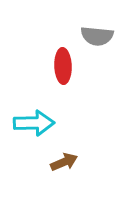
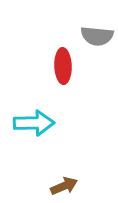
brown arrow: moved 24 px down
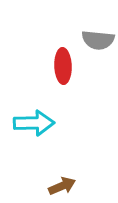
gray semicircle: moved 1 px right, 4 px down
brown arrow: moved 2 px left
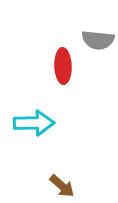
brown arrow: rotated 64 degrees clockwise
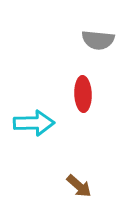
red ellipse: moved 20 px right, 28 px down
brown arrow: moved 17 px right
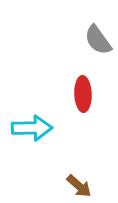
gray semicircle: rotated 48 degrees clockwise
cyan arrow: moved 2 px left, 5 px down
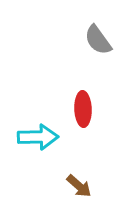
red ellipse: moved 15 px down
cyan arrow: moved 6 px right, 9 px down
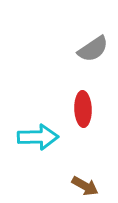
gray semicircle: moved 5 px left, 9 px down; rotated 88 degrees counterclockwise
brown arrow: moved 6 px right; rotated 12 degrees counterclockwise
